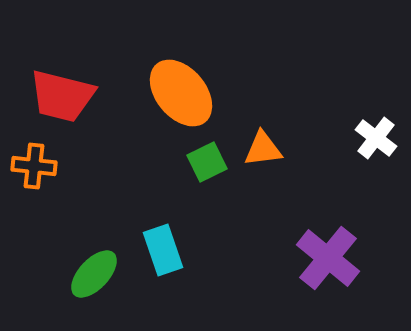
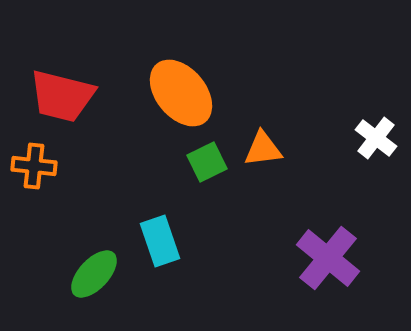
cyan rectangle: moved 3 px left, 9 px up
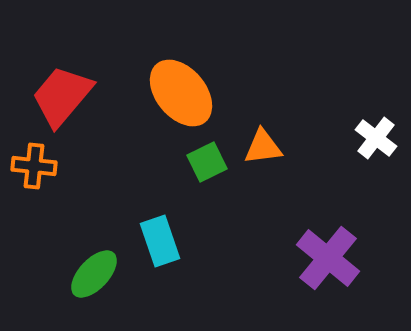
red trapezoid: rotated 116 degrees clockwise
orange triangle: moved 2 px up
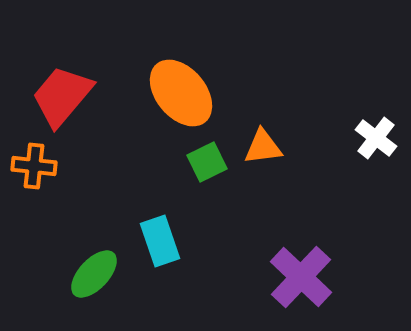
purple cross: moved 27 px left, 19 px down; rotated 4 degrees clockwise
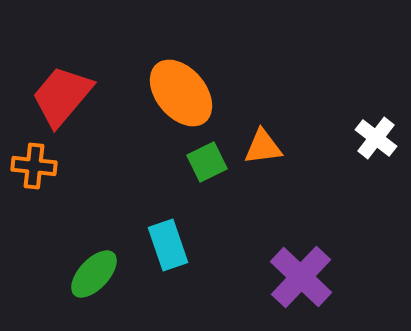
cyan rectangle: moved 8 px right, 4 px down
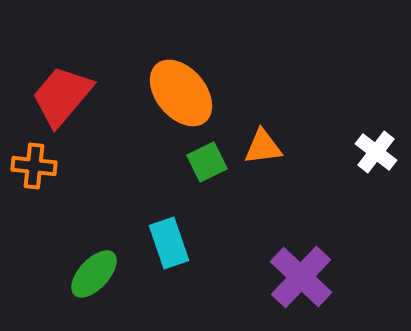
white cross: moved 14 px down
cyan rectangle: moved 1 px right, 2 px up
